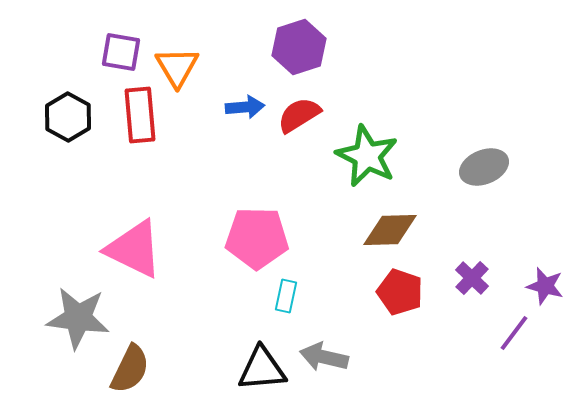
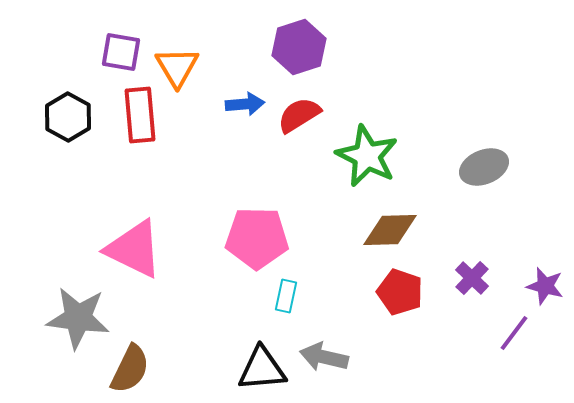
blue arrow: moved 3 px up
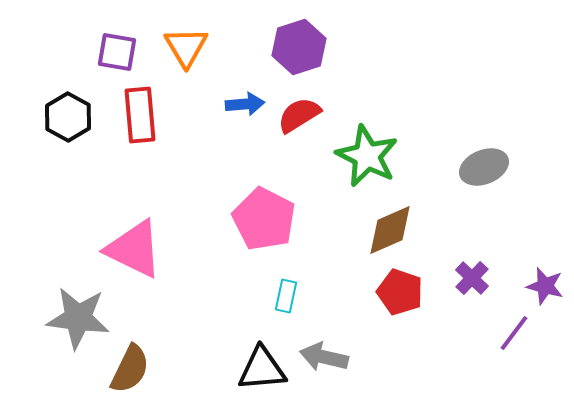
purple square: moved 4 px left
orange triangle: moved 9 px right, 20 px up
brown diamond: rotated 22 degrees counterclockwise
pink pentagon: moved 7 px right, 19 px up; rotated 26 degrees clockwise
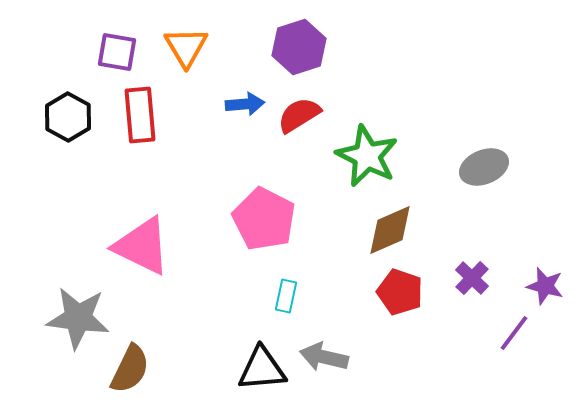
pink triangle: moved 8 px right, 3 px up
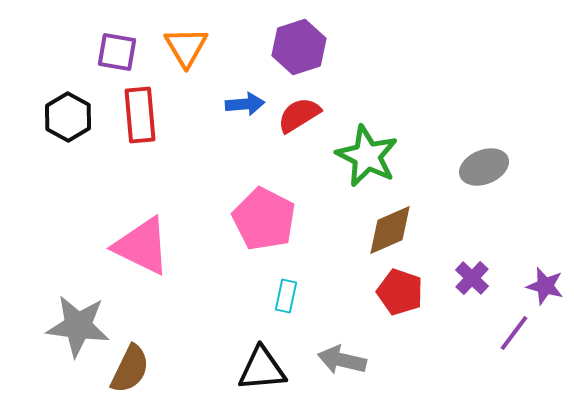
gray star: moved 8 px down
gray arrow: moved 18 px right, 3 px down
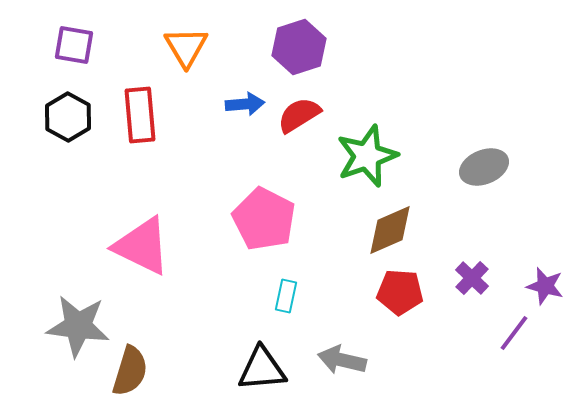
purple square: moved 43 px left, 7 px up
green star: rotated 26 degrees clockwise
red pentagon: rotated 15 degrees counterclockwise
brown semicircle: moved 2 px down; rotated 9 degrees counterclockwise
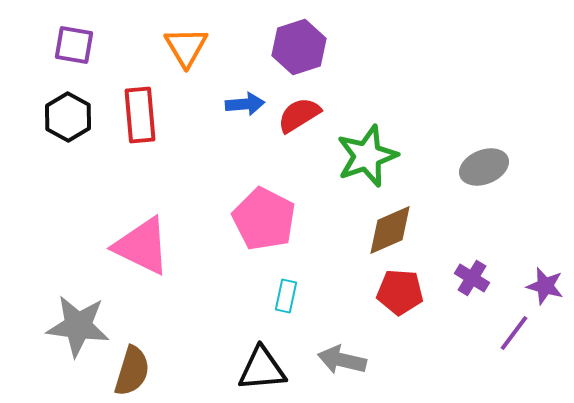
purple cross: rotated 12 degrees counterclockwise
brown semicircle: moved 2 px right
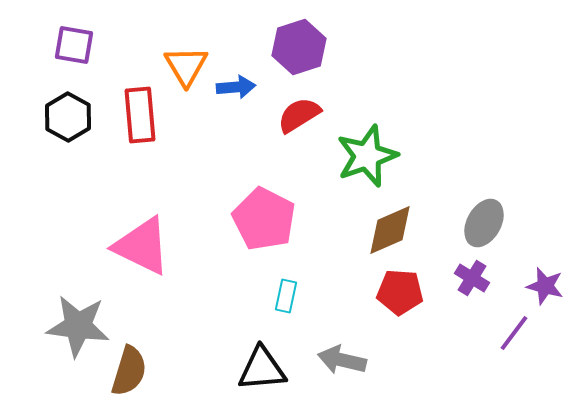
orange triangle: moved 19 px down
blue arrow: moved 9 px left, 17 px up
gray ellipse: moved 56 px down; rotated 39 degrees counterclockwise
brown semicircle: moved 3 px left
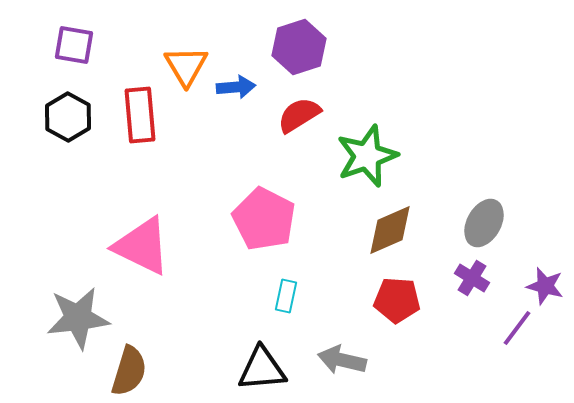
red pentagon: moved 3 px left, 8 px down
gray star: moved 8 px up; rotated 14 degrees counterclockwise
purple line: moved 3 px right, 5 px up
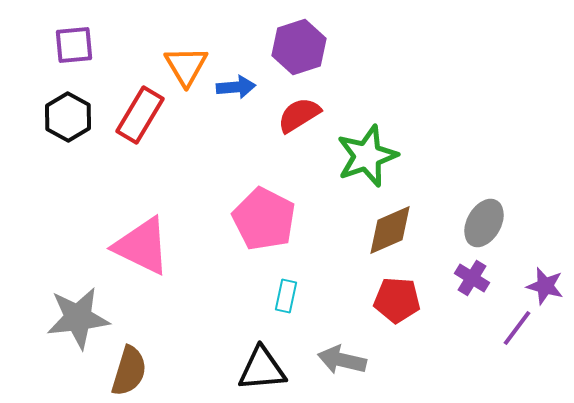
purple square: rotated 15 degrees counterclockwise
red rectangle: rotated 36 degrees clockwise
